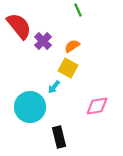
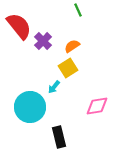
yellow square: rotated 30 degrees clockwise
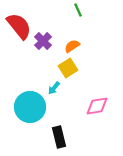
cyan arrow: moved 1 px down
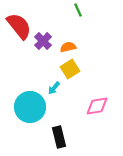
orange semicircle: moved 4 px left, 1 px down; rotated 21 degrees clockwise
yellow square: moved 2 px right, 1 px down
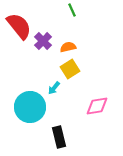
green line: moved 6 px left
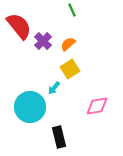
orange semicircle: moved 3 px up; rotated 28 degrees counterclockwise
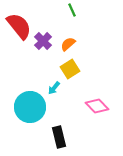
pink diamond: rotated 55 degrees clockwise
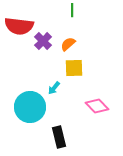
green line: rotated 24 degrees clockwise
red semicircle: rotated 136 degrees clockwise
yellow square: moved 4 px right, 1 px up; rotated 30 degrees clockwise
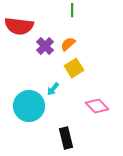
purple cross: moved 2 px right, 5 px down
yellow square: rotated 30 degrees counterclockwise
cyan arrow: moved 1 px left, 1 px down
cyan circle: moved 1 px left, 1 px up
black rectangle: moved 7 px right, 1 px down
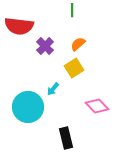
orange semicircle: moved 10 px right
cyan circle: moved 1 px left, 1 px down
